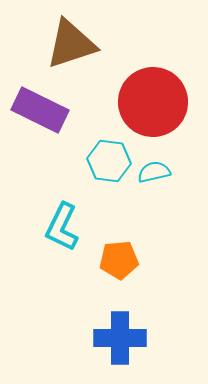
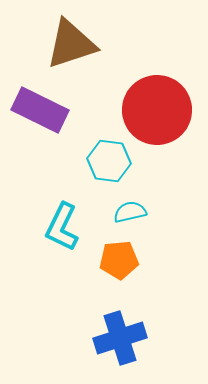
red circle: moved 4 px right, 8 px down
cyan semicircle: moved 24 px left, 40 px down
blue cross: rotated 18 degrees counterclockwise
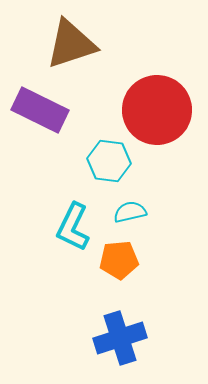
cyan L-shape: moved 11 px right
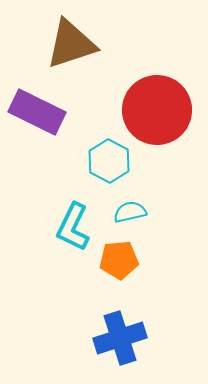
purple rectangle: moved 3 px left, 2 px down
cyan hexagon: rotated 21 degrees clockwise
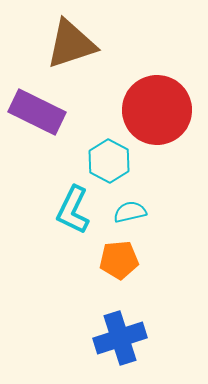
cyan L-shape: moved 17 px up
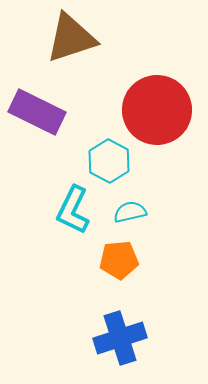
brown triangle: moved 6 px up
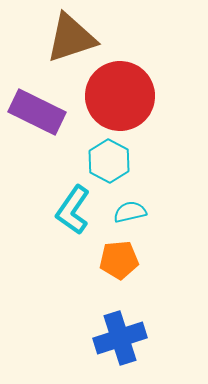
red circle: moved 37 px left, 14 px up
cyan L-shape: rotated 9 degrees clockwise
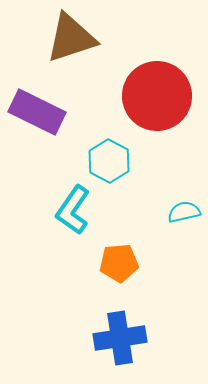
red circle: moved 37 px right
cyan semicircle: moved 54 px right
orange pentagon: moved 3 px down
blue cross: rotated 9 degrees clockwise
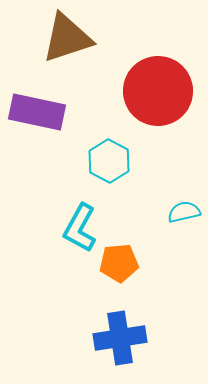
brown triangle: moved 4 px left
red circle: moved 1 px right, 5 px up
purple rectangle: rotated 14 degrees counterclockwise
cyan L-shape: moved 7 px right, 18 px down; rotated 6 degrees counterclockwise
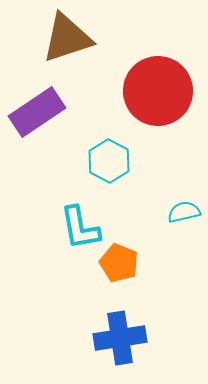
purple rectangle: rotated 46 degrees counterclockwise
cyan L-shape: rotated 39 degrees counterclockwise
orange pentagon: rotated 27 degrees clockwise
